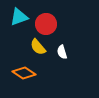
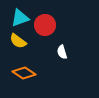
cyan triangle: moved 1 px right, 1 px down
red circle: moved 1 px left, 1 px down
yellow semicircle: moved 20 px left, 6 px up; rotated 12 degrees counterclockwise
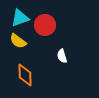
white semicircle: moved 4 px down
orange diamond: moved 1 px right, 2 px down; rotated 55 degrees clockwise
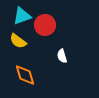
cyan triangle: moved 2 px right, 2 px up
orange diamond: rotated 15 degrees counterclockwise
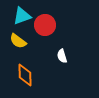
orange diamond: rotated 15 degrees clockwise
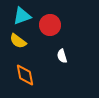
red circle: moved 5 px right
orange diamond: rotated 10 degrees counterclockwise
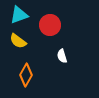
cyan triangle: moved 3 px left, 1 px up
orange diamond: moved 1 px right; rotated 40 degrees clockwise
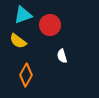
cyan triangle: moved 4 px right
